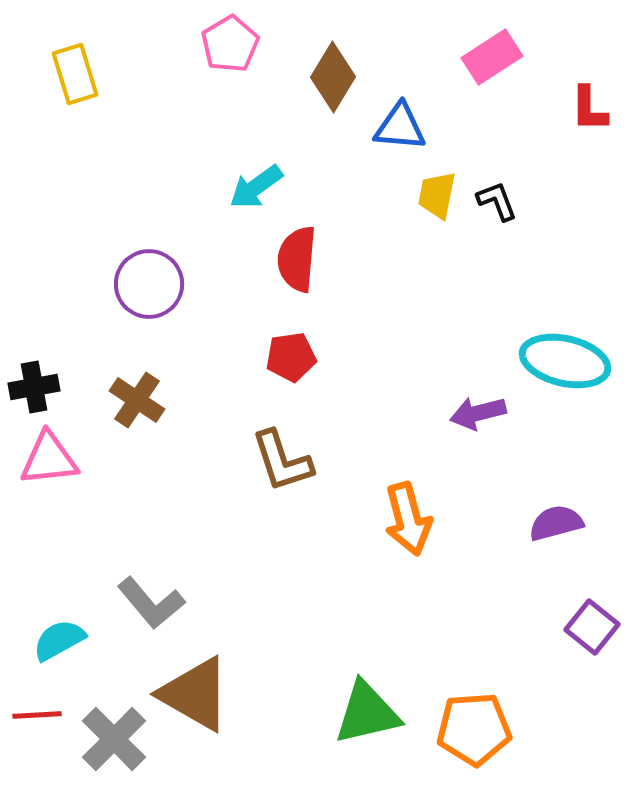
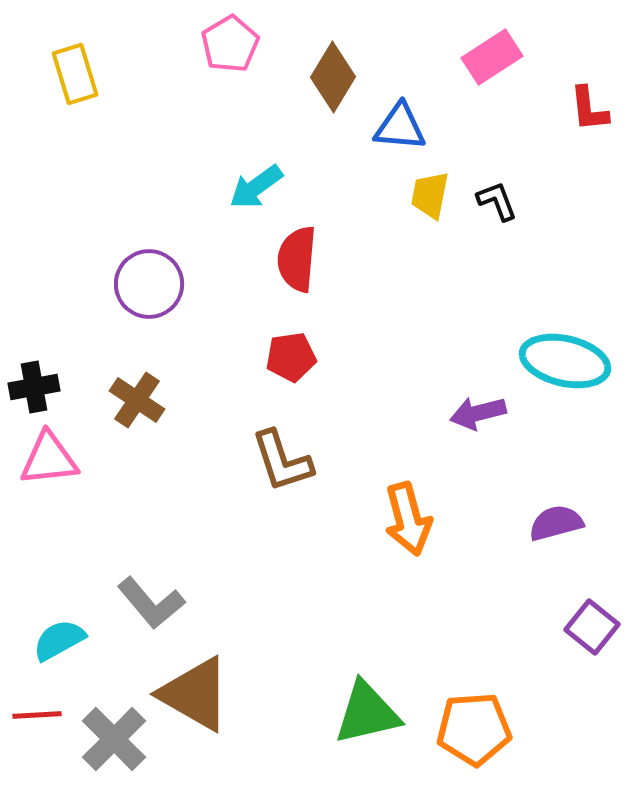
red L-shape: rotated 6 degrees counterclockwise
yellow trapezoid: moved 7 px left
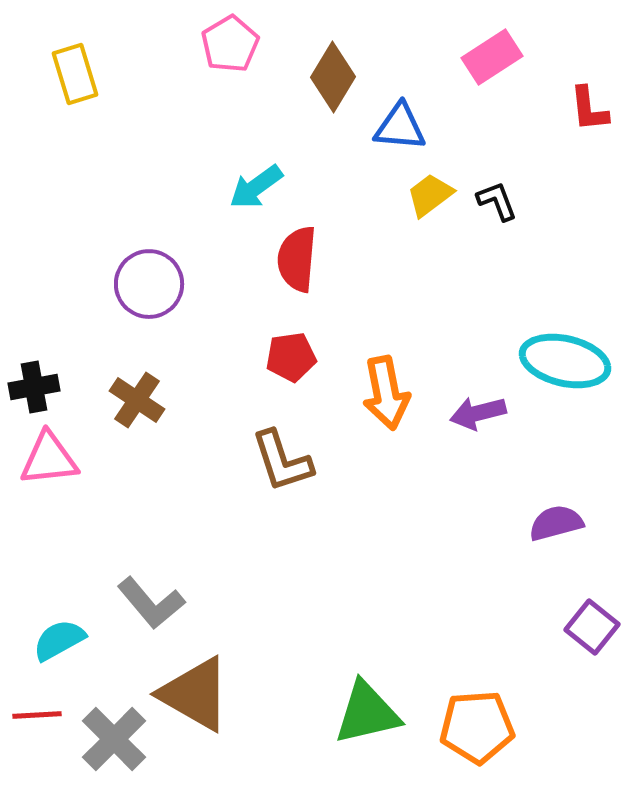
yellow trapezoid: rotated 42 degrees clockwise
orange arrow: moved 22 px left, 126 px up; rotated 4 degrees clockwise
orange pentagon: moved 3 px right, 2 px up
